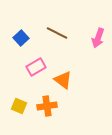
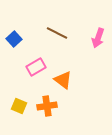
blue square: moved 7 px left, 1 px down
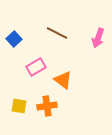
yellow square: rotated 14 degrees counterclockwise
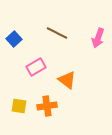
orange triangle: moved 4 px right
